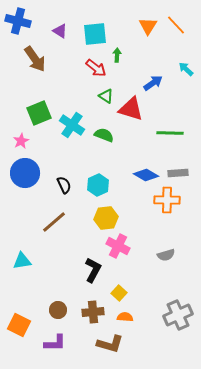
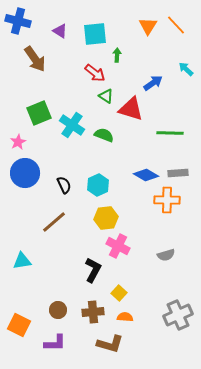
red arrow: moved 1 px left, 5 px down
pink star: moved 3 px left, 1 px down
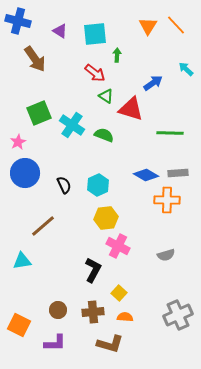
brown line: moved 11 px left, 4 px down
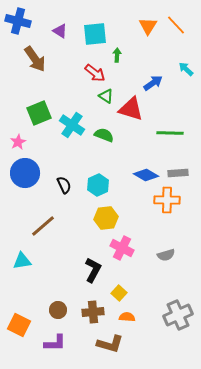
pink cross: moved 4 px right, 2 px down
orange semicircle: moved 2 px right
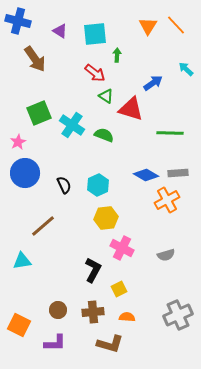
orange cross: rotated 30 degrees counterclockwise
yellow square: moved 4 px up; rotated 21 degrees clockwise
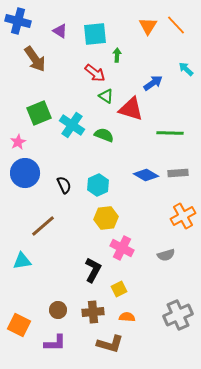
orange cross: moved 16 px right, 16 px down
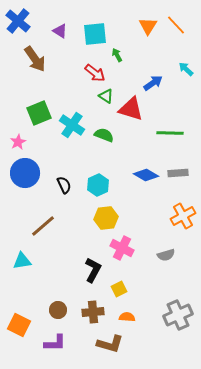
blue cross: rotated 25 degrees clockwise
green arrow: rotated 32 degrees counterclockwise
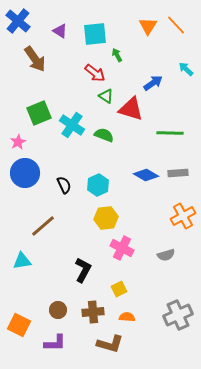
black L-shape: moved 10 px left
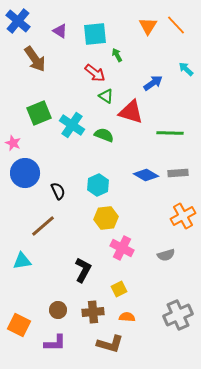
red triangle: moved 3 px down
pink star: moved 5 px left, 1 px down; rotated 21 degrees counterclockwise
black semicircle: moved 6 px left, 6 px down
